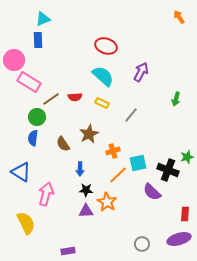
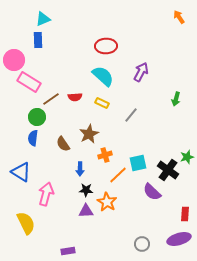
red ellipse: rotated 20 degrees counterclockwise
orange cross: moved 8 px left, 4 px down
black cross: rotated 15 degrees clockwise
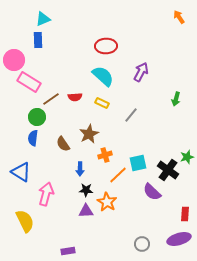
yellow semicircle: moved 1 px left, 2 px up
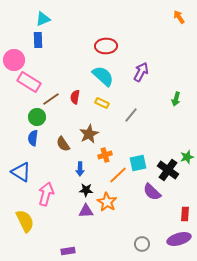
red semicircle: rotated 104 degrees clockwise
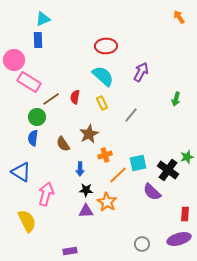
yellow rectangle: rotated 40 degrees clockwise
yellow semicircle: moved 2 px right
purple rectangle: moved 2 px right
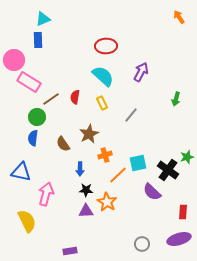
blue triangle: rotated 20 degrees counterclockwise
red rectangle: moved 2 px left, 2 px up
